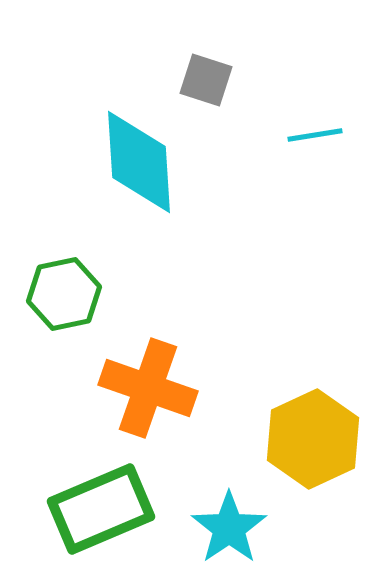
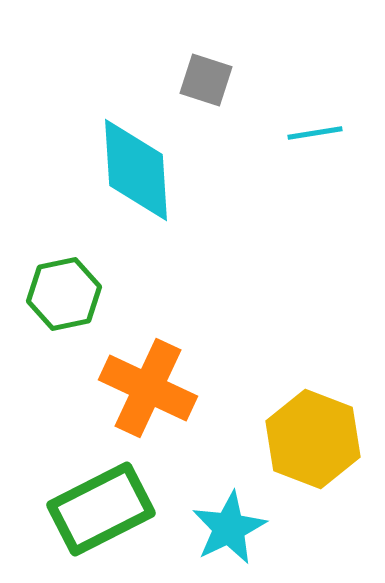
cyan line: moved 2 px up
cyan diamond: moved 3 px left, 8 px down
orange cross: rotated 6 degrees clockwise
yellow hexagon: rotated 14 degrees counterclockwise
green rectangle: rotated 4 degrees counterclockwise
cyan star: rotated 8 degrees clockwise
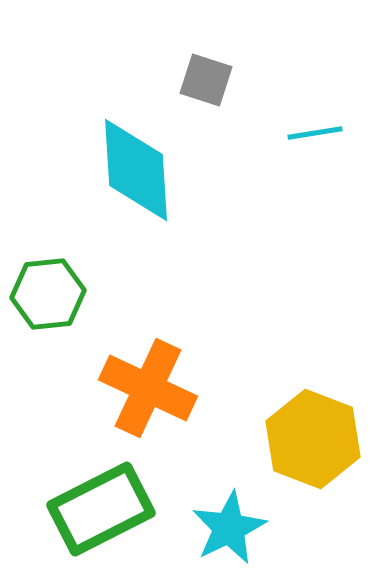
green hexagon: moved 16 px left; rotated 6 degrees clockwise
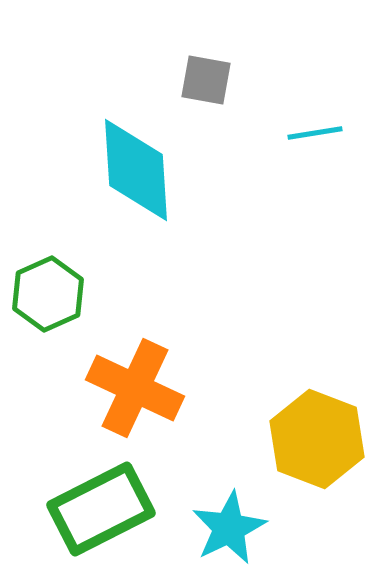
gray square: rotated 8 degrees counterclockwise
green hexagon: rotated 18 degrees counterclockwise
orange cross: moved 13 px left
yellow hexagon: moved 4 px right
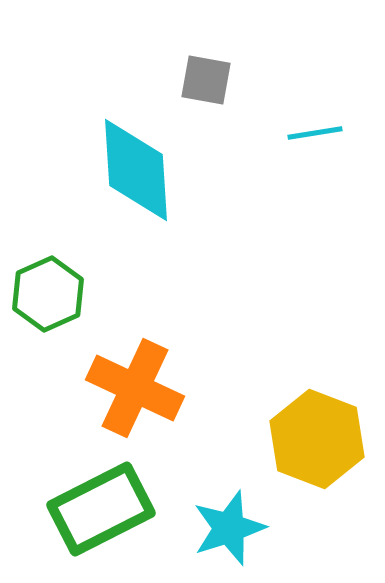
cyan star: rotated 8 degrees clockwise
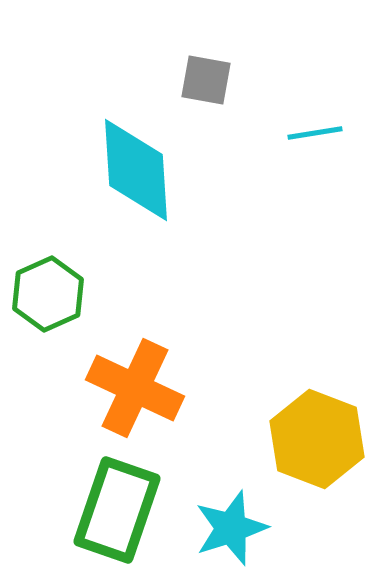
green rectangle: moved 16 px right, 1 px down; rotated 44 degrees counterclockwise
cyan star: moved 2 px right
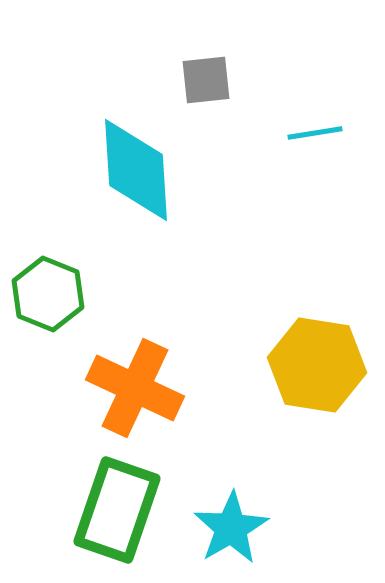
gray square: rotated 16 degrees counterclockwise
green hexagon: rotated 14 degrees counterclockwise
yellow hexagon: moved 74 px up; rotated 12 degrees counterclockwise
cyan star: rotated 12 degrees counterclockwise
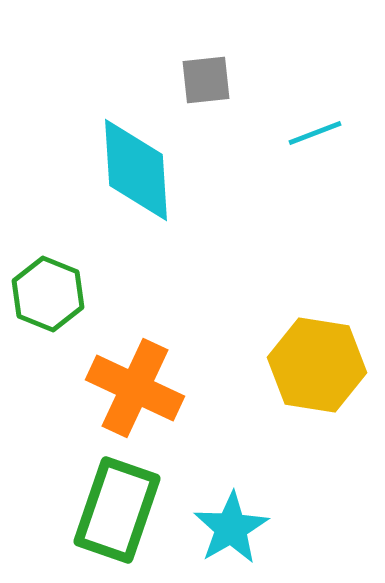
cyan line: rotated 12 degrees counterclockwise
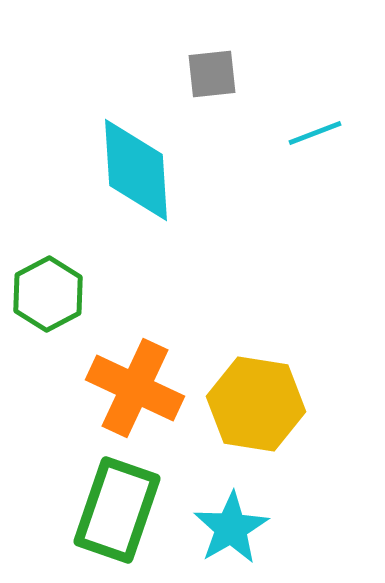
gray square: moved 6 px right, 6 px up
green hexagon: rotated 10 degrees clockwise
yellow hexagon: moved 61 px left, 39 px down
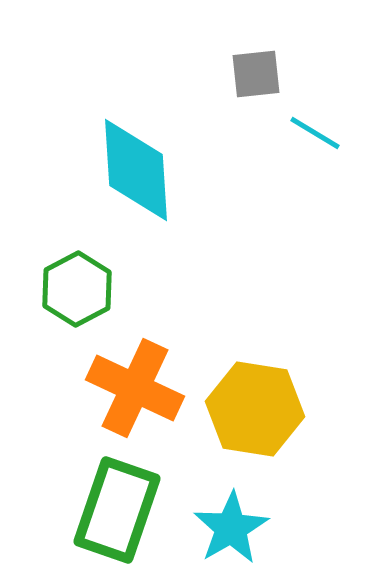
gray square: moved 44 px right
cyan line: rotated 52 degrees clockwise
green hexagon: moved 29 px right, 5 px up
yellow hexagon: moved 1 px left, 5 px down
